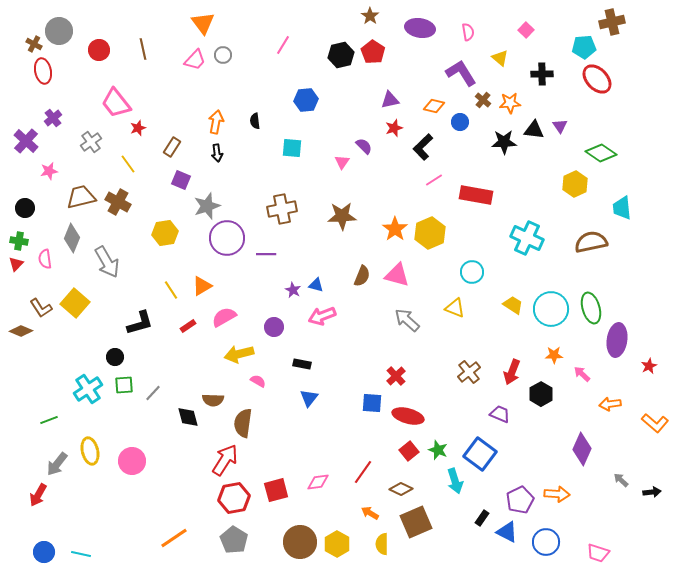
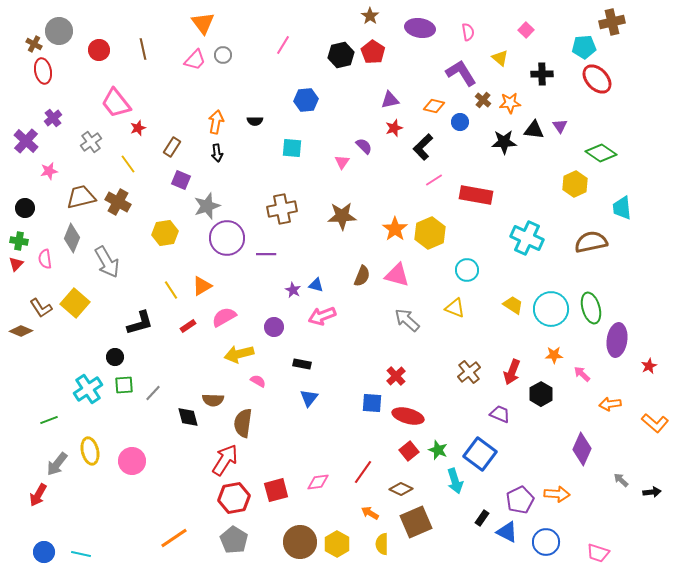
black semicircle at (255, 121): rotated 84 degrees counterclockwise
cyan circle at (472, 272): moved 5 px left, 2 px up
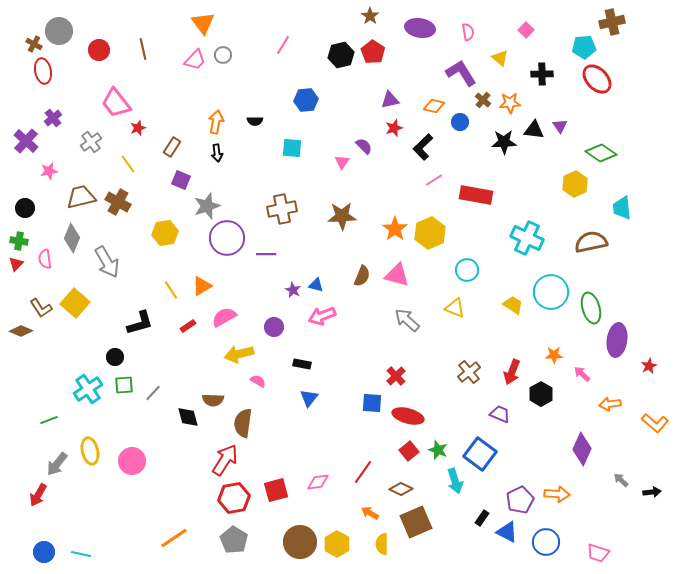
cyan circle at (551, 309): moved 17 px up
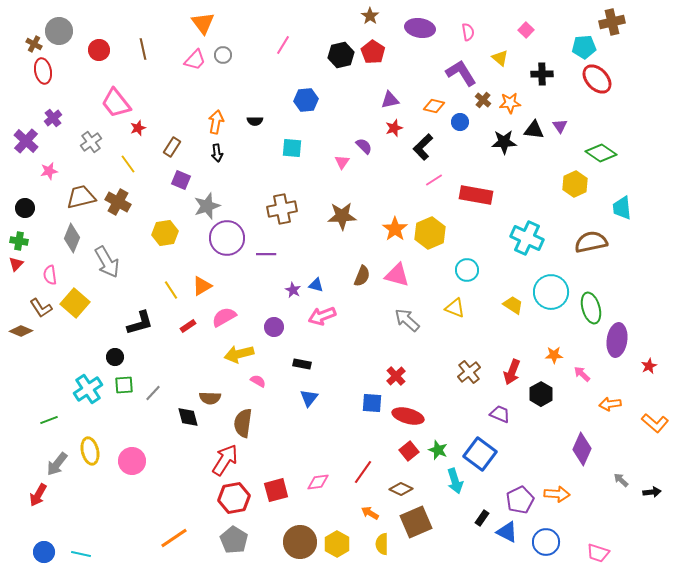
pink semicircle at (45, 259): moved 5 px right, 16 px down
brown semicircle at (213, 400): moved 3 px left, 2 px up
